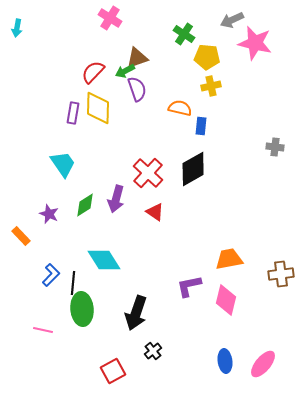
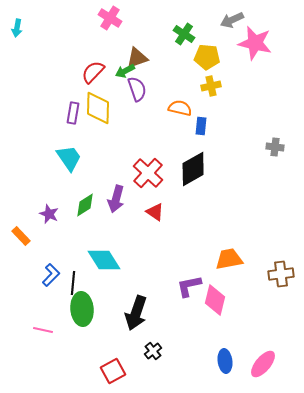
cyan trapezoid: moved 6 px right, 6 px up
pink diamond: moved 11 px left
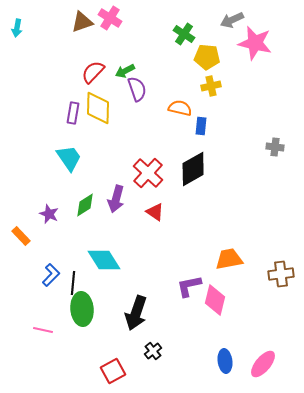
brown triangle: moved 55 px left, 36 px up
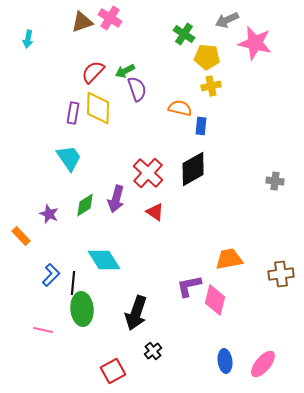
gray arrow: moved 5 px left
cyan arrow: moved 11 px right, 11 px down
gray cross: moved 34 px down
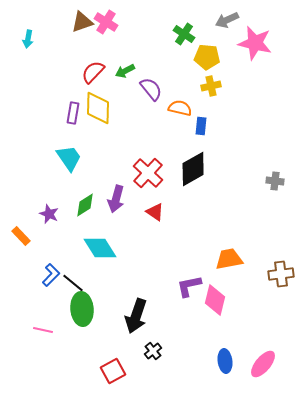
pink cross: moved 4 px left, 4 px down
purple semicircle: moved 14 px right; rotated 20 degrees counterclockwise
cyan diamond: moved 4 px left, 12 px up
black line: rotated 55 degrees counterclockwise
black arrow: moved 3 px down
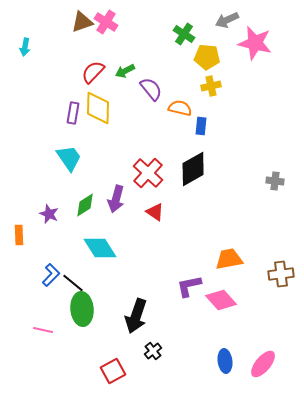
cyan arrow: moved 3 px left, 8 px down
orange rectangle: moved 2 px left, 1 px up; rotated 42 degrees clockwise
pink diamond: moved 6 px right; rotated 56 degrees counterclockwise
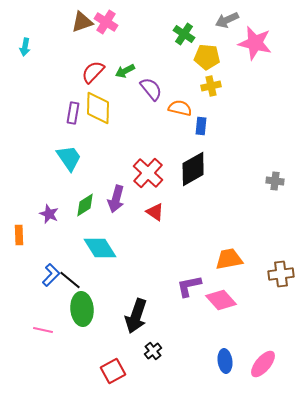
black line: moved 3 px left, 3 px up
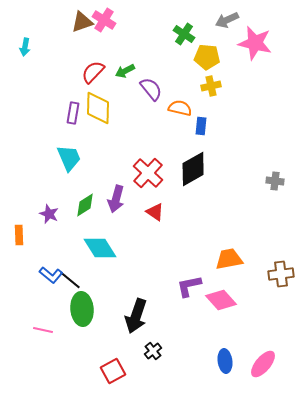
pink cross: moved 2 px left, 2 px up
cyan trapezoid: rotated 12 degrees clockwise
blue L-shape: rotated 85 degrees clockwise
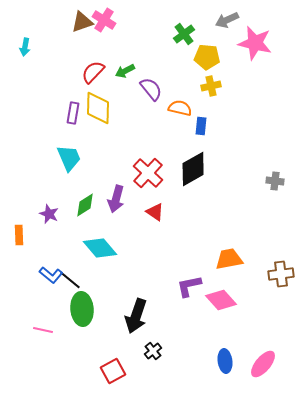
green cross: rotated 20 degrees clockwise
cyan diamond: rotated 8 degrees counterclockwise
